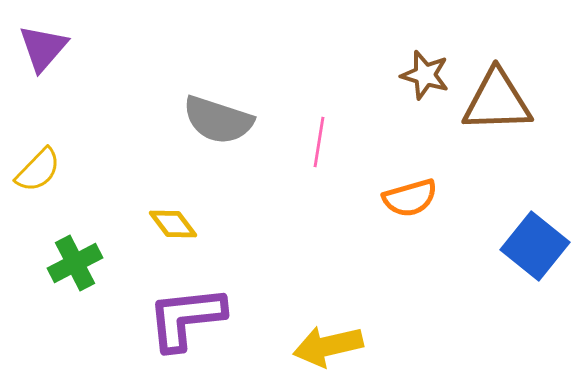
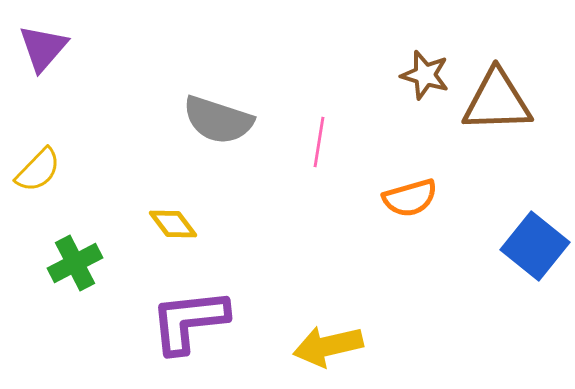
purple L-shape: moved 3 px right, 3 px down
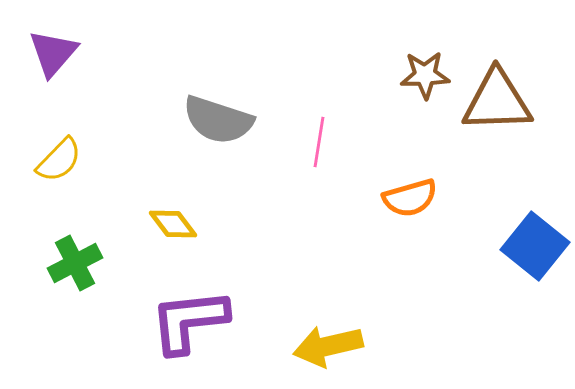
purple triangle: moved 10 px right, 5 px down
brown star: rotated 18 degrees counterclockwise
yellow semicircle: moved 21 px right, 10 px up
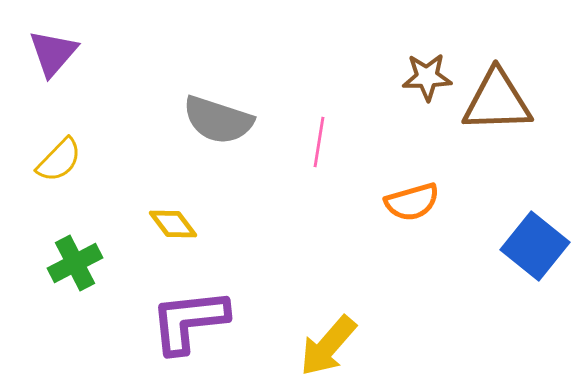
brown star: moved 2 px right, 2 px down
orange semicircle: moved 2 px right, 4 px down
yellow arrow: rotated 36 degrees counterclockwise
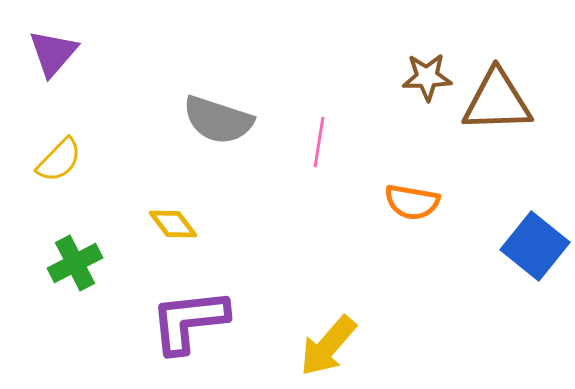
orange semicircle: rotated 26 degrees clockwise
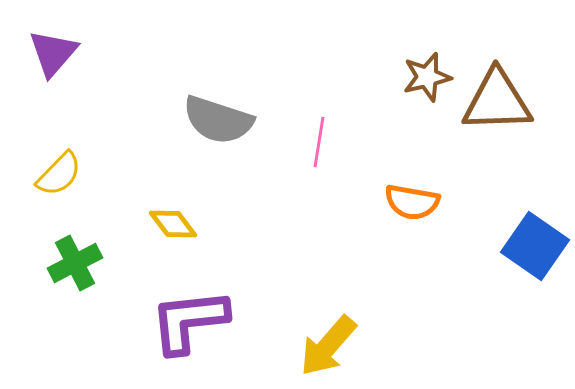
brown star: rotated 12 degrees counterclockwise
yellow semicircle: moved 14 px down
blue square: rotated 4 degrees counterclockwise
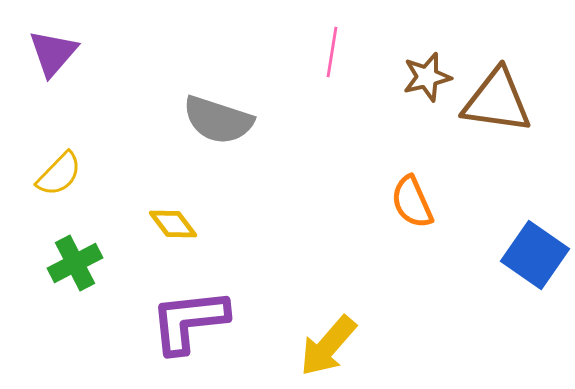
brown triangle: rotated 10 degrees clockwise
pink line: moved 13 px right, 90 px up
orange semicircle: rotated 56 degrees clockwise
blue square: moved 9 px down
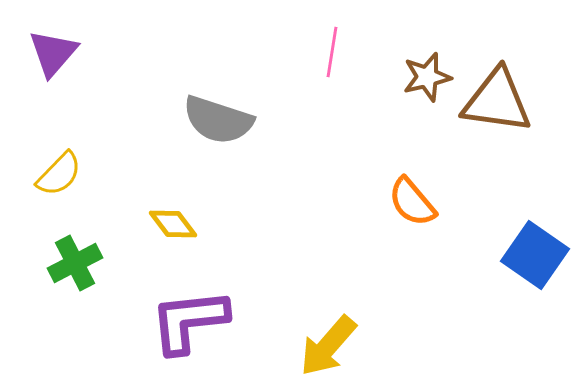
orange semicircle: rotated 16 degrees counterclockwise
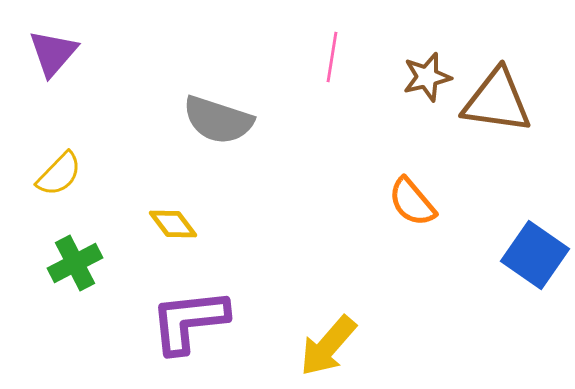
pink line: moved 5 px down
